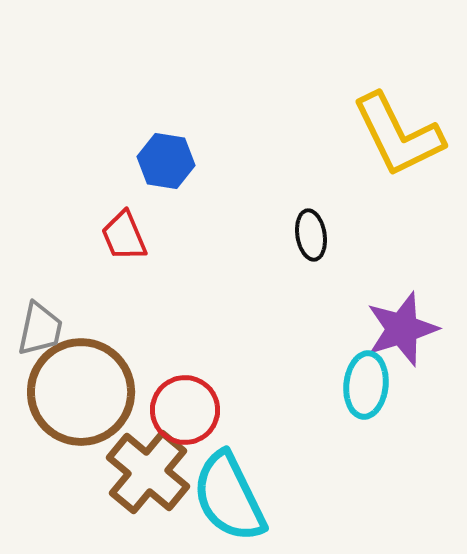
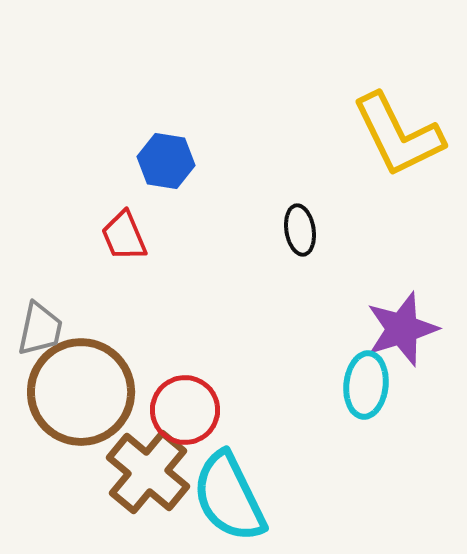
black ellipse: moved 11 px left, 5 px up
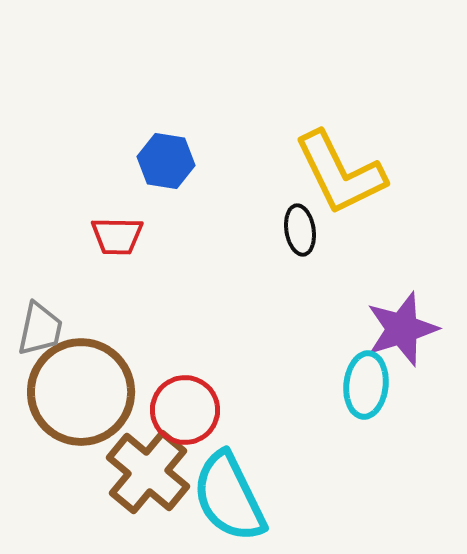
yellow L-shape: moved 58 px left, 38 px down
red trapezoid: moved 7 px left; rotated 66 degrees counterclockwise
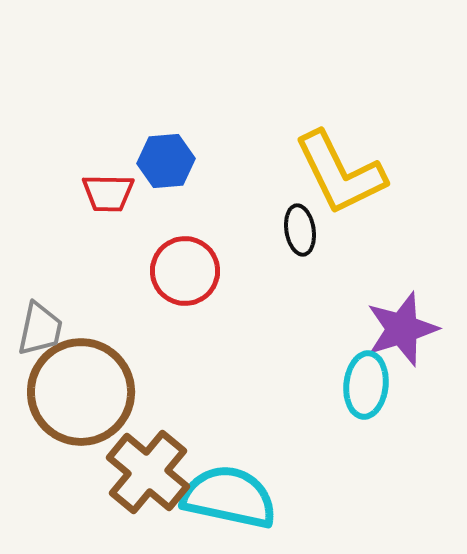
blue hexagon: rotated 14 degrees counterclockwise
red trapezoid: moved 9 px left, 43 px up
red circle: moved 139 px up
cyan semicircle: rotated 128 degrees clockwise
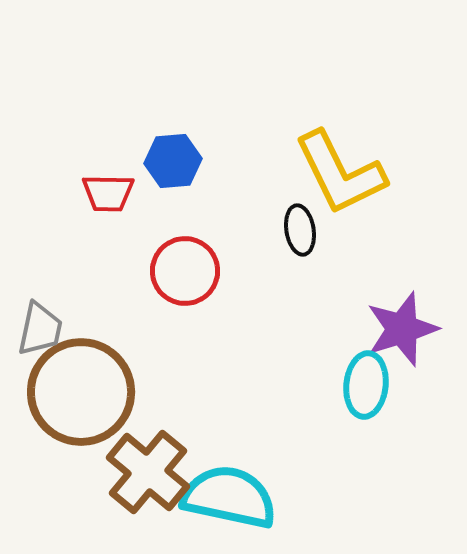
blue hexagon: moved 7 px right
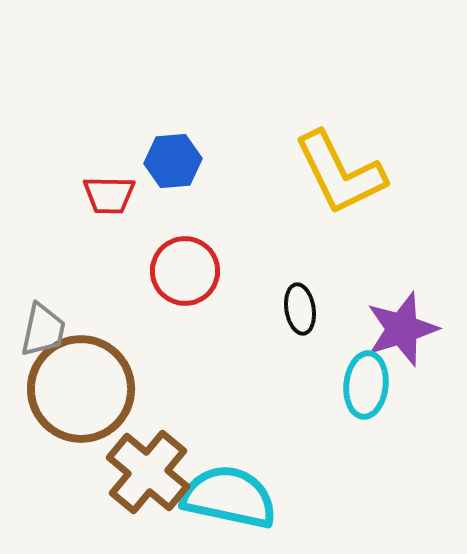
red trapezoid: moved 1 px right, 2 px down
black ellipse: moved 79 px down
gray trapezoid: moved 3 px right, 1 px down
brown circle: moved 3 px up
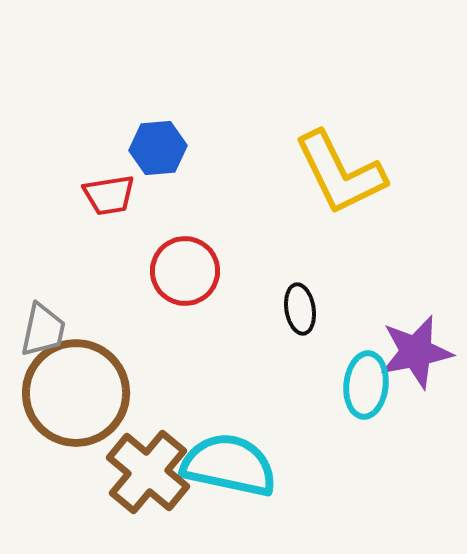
blue hexagon: moved 15 px left, 13 px up
red trapezoid: rotated 10 degrees counterclockwise
purple star: moved 14 px right, 23 px down; rotated 6 degrees clockwise
brown circle: moved 5 px left, 4 px down
cyan semicircle: moved 32 px up
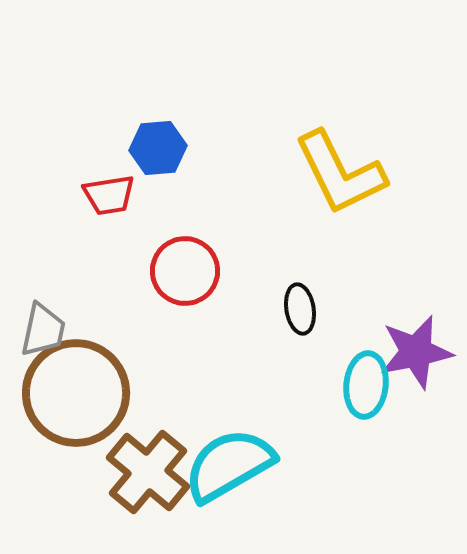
cyan semicircle: rotated 42 degrees counterclockwise
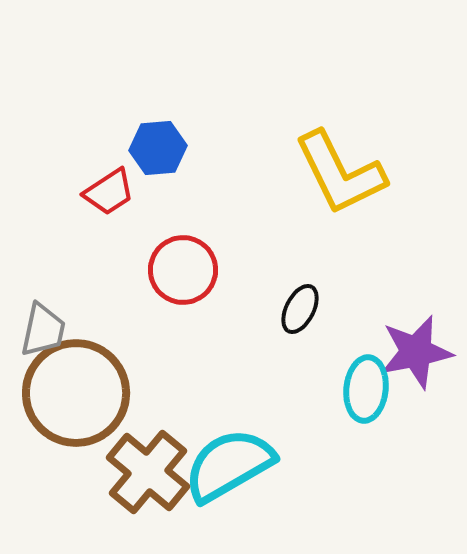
red trapezoid: moved 3 px up; rotated 24 degrees counterclockwise
red circle: moved 2 px left, 1 px up
black ellipse: rotated 36 degrees clockwise
cyan ellipse: moved 4 px down
